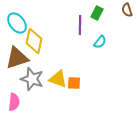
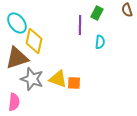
cyan semicircle: rotated 32 degrees counterclockwise
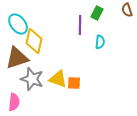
cyan ellipse: moved 1 px right, 1 px down
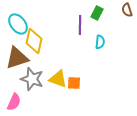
pink semicircle: rotated 18 degrees clockwise
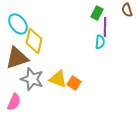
purple line: moved 25 px right, 2 px down
orange square: rotated 32 degrees clockwise
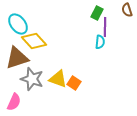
yellow diamond: rotated 55 degrees counterclockwise
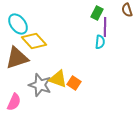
gray star: moved 8 px right, 6 px down
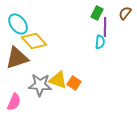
brown semicircle: moved 2 px left, 3 px down; rotated 56 degrees clockwise
yellow triangle: moved 1 px down
gray star: rotated 15 degrees counterclockwise
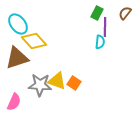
yellow triangle: moved 1 px left, 1 px down
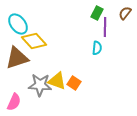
cyan semicircle: moved 3 px left, 6 px down
